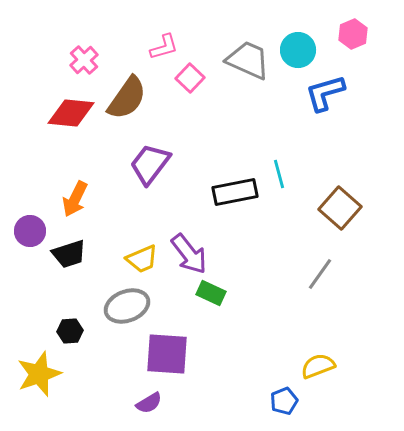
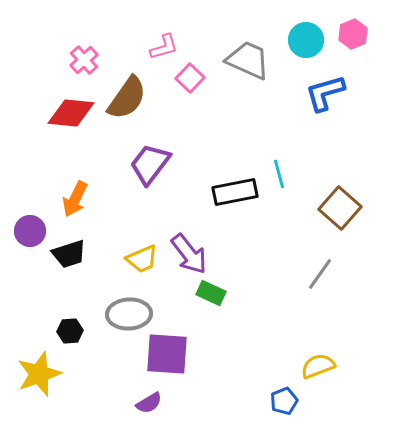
cyan circle: moved 8 px right, 10 px up
gray ellipse: moved 2 px right, 8 px down; rotated 18 degrees clockwise
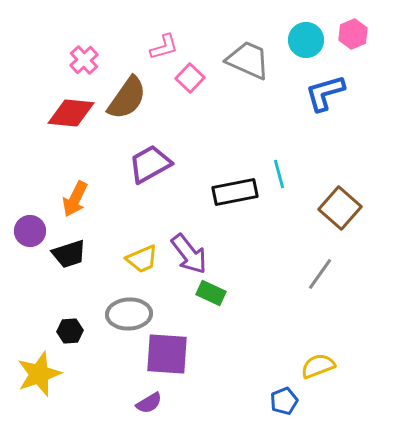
purple trapezoid: rotated 24 degrees clockwise
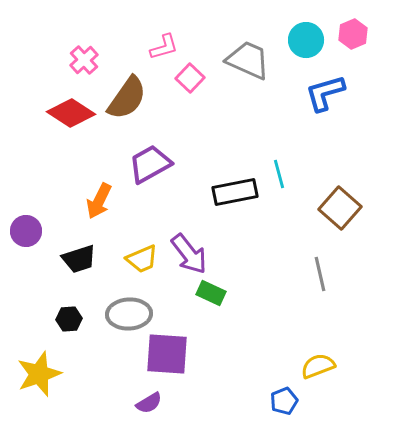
red diamond: rotated 27 degrees clockwise
orange arrow: moved 24 px right, 2 px down
purple circle: moved 4 px left
black trapezoid: moved 10 px right, 5 px down
gray line: rotated 48 degrees counterclockwise
black hexagon: moved 1 px left, 12 px up
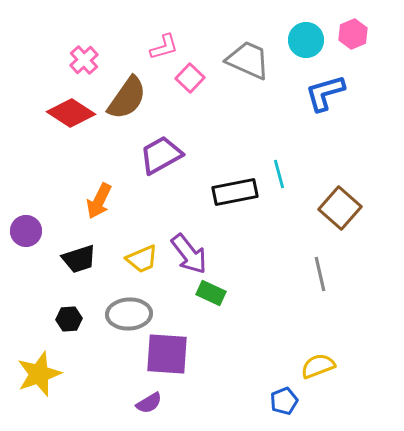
purple trapezoid: moved 11 px right, 9 px up
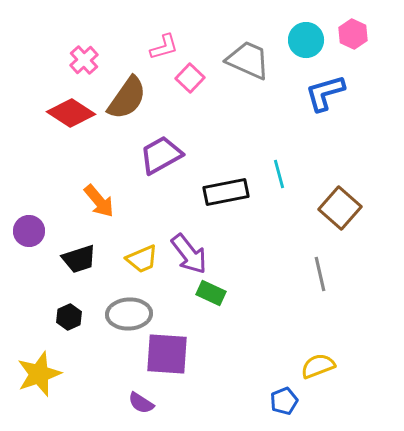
pink hexagon: rotated 12 degrees counterclockwise
black rectangle: moved 9 px left
orange arrow: rotated 66 degrees counterclockwise
purple circle: moved 3 px right
black hexagon: moved 2 px up; rotated 20 degrees counterclockwise
purple semicircle: moved 8 px left; rotated 64 degrees clockwise
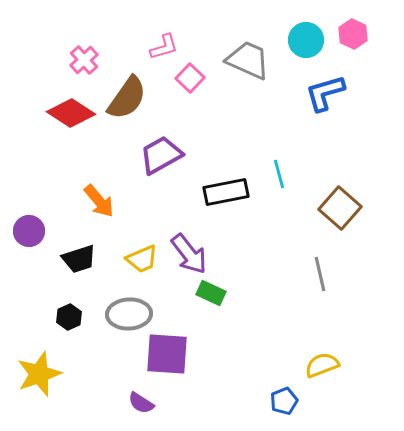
yellow semicircle: moved 4 px right, 1 px up
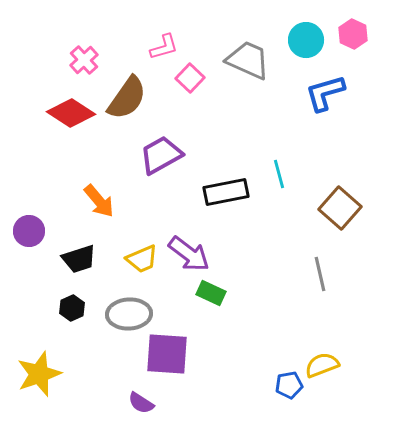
purple arrow: rotated 15 degrees counterclockwise
black hexagon: moved 3 px right, 9 px up
blue pentagon: moved 5 px right, 16 px up; rotated 12 degrees clockwise
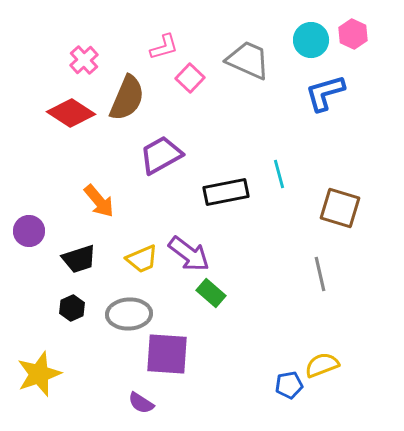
cyan circle: moved 5 px right
brown semicircle: rotated 12 degrees counterclockwise
brown square: rotated 24 degrees counterclockwise
green rectangle: rotated 16 degrees clockwise
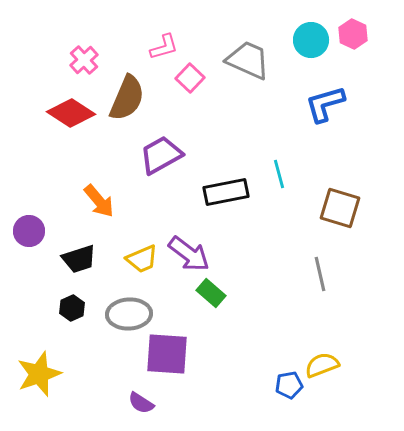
blue L-shape: moved 11 px down
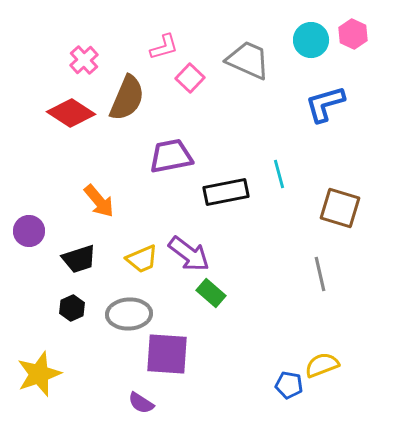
purple trapezoid: moved 10 px right, 1 px down; rotated 18 degrees clockwise
blue pentagon: rotated 20 degrees clockwise
